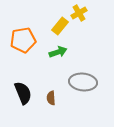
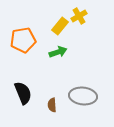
yellow cross: moved 3 px down
gray ellipse: moved 14 px down
brown semicircle: moved 1 px right, 7 px down
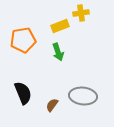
yellow cross: moved 2 px right, 3 px up; rotated 21 degrees clockwise
yellow rectangle: rotated 30 degrees clockwise
green arrow: rotated 90 degrees clockwise
brown semicircle: rotated 40 degrees clockwise
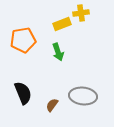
yellow rectangle: moved 2 px right, 2 px up
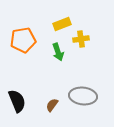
yellow cross: moved 26 px down
black semicircle: moved 6 px left, 8 px down
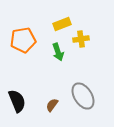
gray ellipse: rotated 52 degrees clockwise
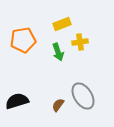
yellow cross: moved 1 px left, 3 px down
black semicircle: rotated 85 degrees counterclockwise
brown semicircle: moved 6 px right
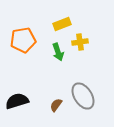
brown semicircle: moved 2 px left
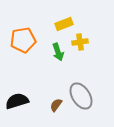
yellow rectangle: moved 2 px right
gray ellipse: moved 2 px left
